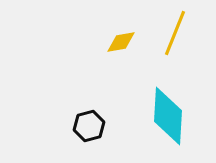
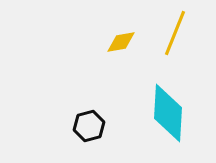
cyan diamond: moved 3 px up
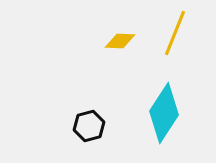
yellow diamond: moved 1 px left, 1 px up; rotated 12 degrees clockwise
cyan diamond: moved 4 px left; rotated 30 degrees clockwise
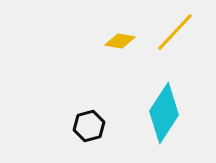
yellow line: moved 1 px up; rotated 21 degrees clockwise
yellow diamond: rotated 8 degrees clockwise
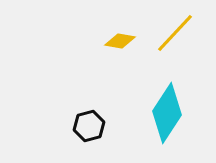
yellow line: moved 1 px down
cyan diamond: moved 3 px right
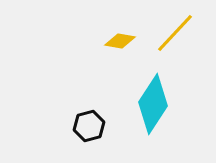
cyan diamond: moved 14 px left, 9 px up
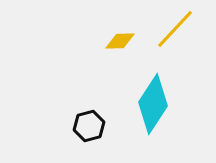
yellow line: moved 4 px up
yellow diamond: rotated 12 degrees counterclockwise
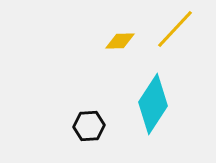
black hexagon: rotated 12 degrees clockwise
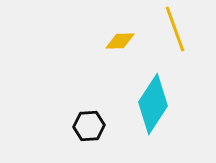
yellow line: rotated 63 degrees counterclockwise
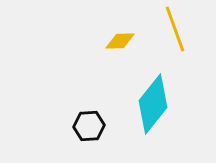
cyan diamond: rotated 6 degrees clockwise
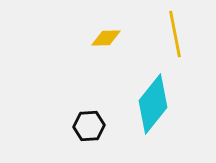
yellow line: moved 5 px down; rotated 9 degrees clockwise
yellow diamond: moved 14 px left, 3 px up
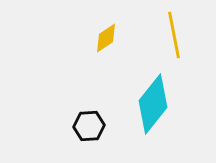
yellow line: moved 1 px left, 1 px down
yellow diamond: rotated 32 degrees counterclockwise
